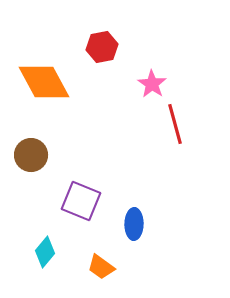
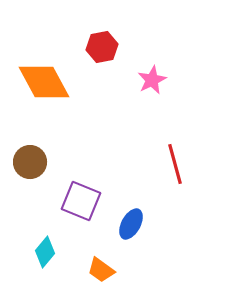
pink star: moved 4 px up; rotated 12 degrees clockwise
red line: moved 40 px down
brown circle: moved 1 px left, 7 px down
blue ellipse: moved 3 px left; rotated 28 degrees clockwise
orange trapezoid: moved 3 px down
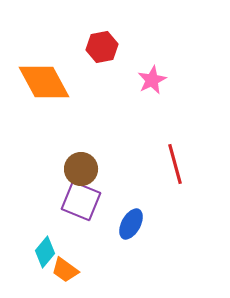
brown circle: moved 51 px right, 7 px down
orange trapezoid: moved 36 px left
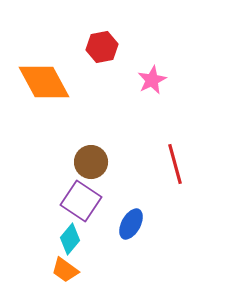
brown circle: moved 10 px right, 7 px up
purple square: rotated 12 degrees clockwise
cyan diamond: moved 25 px right, 13 px up
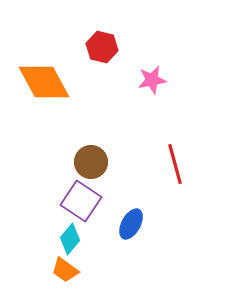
red hexagon: rotated 24 degrees clockwise
pink star: rotated 16 degrees clockwise
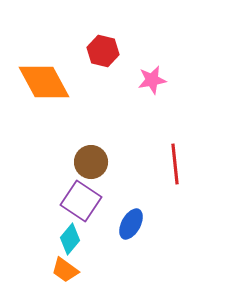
red hexagon: moved 1 px right, 4 px down
red line: rotated 9 degrees clockwise
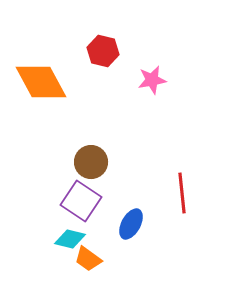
orange diamond: moved 3 px left
red line: moved 7 px right, 29 px down
cyan diamond: rotated 64 degrees clockwise
orange trapezoid: moved 23 px right, 11 px up
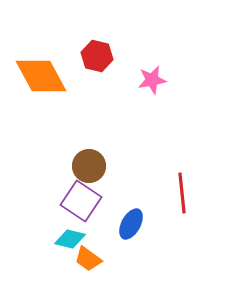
red hexagon: moved 6 px left, 5 px down
orange diamond: moved 6 px up
brown circle: moved 2 px left, 4 px down
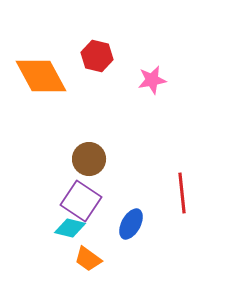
brown circle: moved 7 px up
cyan diamond: moved 11 px up
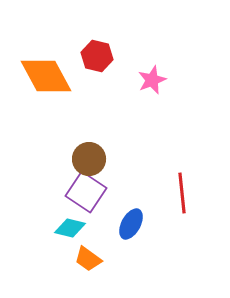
orange diamond: moved 5 px right
pink star: rotated 12 degrees counterclockwise
purple square: moved 5 px right, 9 px up
